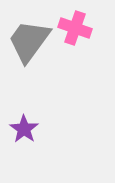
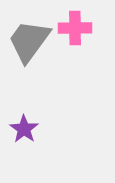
pink cross: rotated 20 degrees counterclockwise
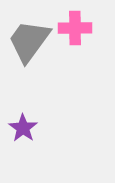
purple star: moved 1 px left, 1 px up
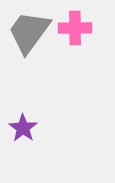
gray trapezoid: moved 9 px up
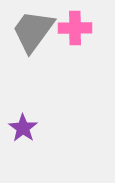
gray trapezoid: moved 4 px right, 1 px up
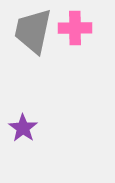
gray trapezoid: rotated 24 degrees counterclockwise
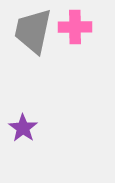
pink cross: moved 1 px up
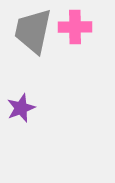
purple star: moved 2 px left, 20 px up; rotated 16 degrees clockwise
